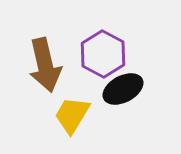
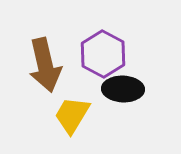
black ellipse: rotated 30 degrees clockwise
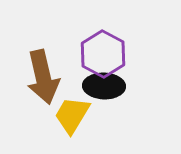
brown arrow: moved 2 px left, 12 px down
black ellipse: moved 19 px left, 3 px up
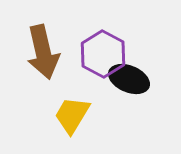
brown arrow: moved 25 px up
black ellipse: moved 25 px right, 7 px up; rotated 21 degrees clockwise
